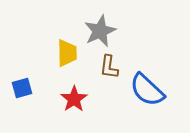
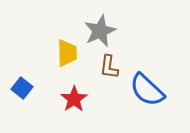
blue square: rotated 35 degrees counterclockwise
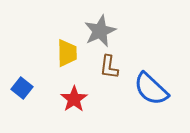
blue semicircle: moved 4 px right, 1 px up
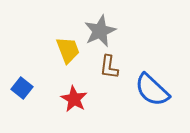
yellow trapezoid: moved 1 px right, 3 px up; rotated 20 degrees counterclockwise
blue semicircle: moved 1 px right, 1 px down
red star: rotated 8 degrees counterclockwise
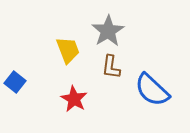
gray star: moved 8 px right; rotated 8 degrees counterclockwise
brown L-shape: moved 2 px right
blue square: moved 7 px left, 6 px up
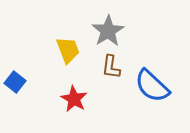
blue semicircle: moved 4 px up
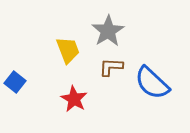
brown L-shape: rotated 85 degrees clockwise
blue semicircle: moved 3 px up
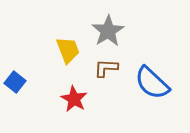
brown L-shape: moved 5 px left, 1 px down
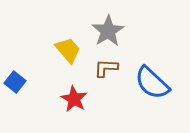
yellow trapezoid: rotated 20 degrees counterclockwise
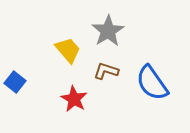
brown L-shape: moved 3 px down; rotated 15 degrees clockwise
blue semicircle: rotated 12 degrees clockwise
